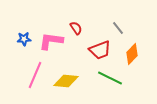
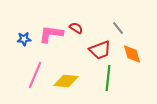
red semicircle: rotated 24 degrees counterclockwise
pink L-shape: moved 7 px up
orange diamond: rotated 60 degrees counterclockwise
green line: moved 2 px left; rotated 70 degrees clockwise
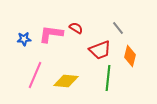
orange diamond: moved 2 px left, 2 px down; rotated 30 degrees clockwise
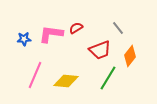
red semicircle: rotated 64 degrees counterclockwise
orange diamond: rotated 25 degrees clockwise
green line: rotated 25 degrees clockwise
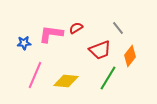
blue star: moved 4 px down
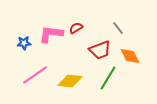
orange diamond: rotated 65 degrees counterclockwise
pink line: rotated 32 degrees clockwise
yellow diamond: moved 4 px right
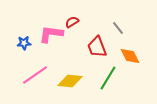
red semicircle: moved 4 px left, 6 px up
red trapezoid: moved 3 px left, 3 px up; rotated 90 degrees clockwise
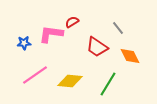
red trapezoid: rotated 35 degrees counterclockwise
green line: moved 6 px down
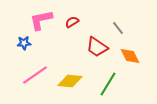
pink L-shape: moved 10 px left, 14 px up; rotated 20 degrees counterclockwise
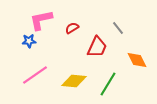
red semicircle: moved 6 px down
blue star: moved 5 px right, 2 px up
red trapezoid: rotated 100 degrees counterclockwise
orange diamond: moved 7 px right, 4 px down
yellow diamond: moved 4 px right
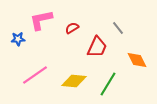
blue star: moved 11 px left, 2 px up
